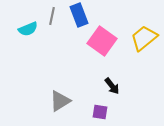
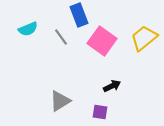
gray line: moved 9 px right, 21 px down; rotated 48 degrees counterclockwise
black arrow: rotated 78 degrees counterclockwise
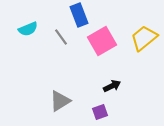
pink square: rotated 24 degrees clockwise
purple square: rotated 28 degrees counterclockwise
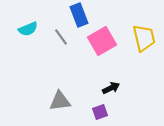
yellow trapezoid: rotated 116 degrees clockwise
black arrow: moved 1 px left, 2 px down
gray triangle: rotated 25 degrees clockwise
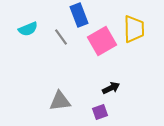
yellow trapezoid: moved 10 px left, 9 px up; rotated 12 degrees clockwise
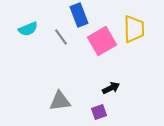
purple square: moved 1 px left
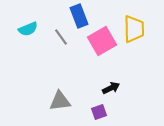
blue rectangle: moved 1 px down
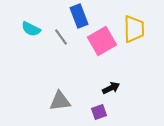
cyan semicircle: moved 3 px right; rotated 48 degrees clockwise
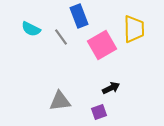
pink square: moved 4 px down
